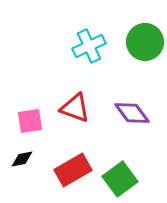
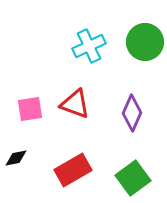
red triangle: moved 4 px up
purple diamond: rotated 60 degrees clockwise
pink square: moved 12 px up
black diamond: moved 6 px left, 1 px up
green square: moved 13 px right, 1 px up
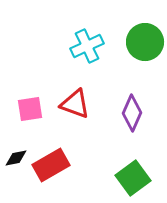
cyan cross: moved 2 px left
red rectangle: moved 22 px left, 5 px up
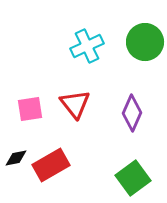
red triangle: rotated 32 degrees clockwise
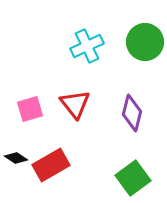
pink square: rotated 8 degrees counterclockwise
purple diamond: rotated 9 degrees counterclockwise
black diamond: rotated 45 degrees clockwise
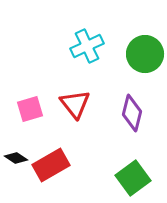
green circle: moved 12 px down
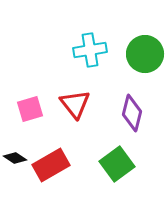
cyan cross: moved 3 px right, 4 px down; rotated 16 degrees clockwise
black diamond: moved 1 px left
green square: moved 16 px left, 14 px up
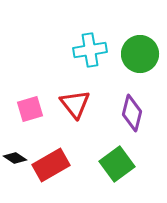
green circle: moved 5 px left
